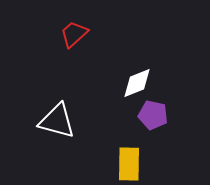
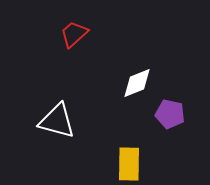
purple pentagon: moved 17 px right, 1 px up
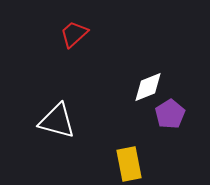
white diamond: moved 11 px right, 4 px down
purple pentagon: rotated 28 degrees clockwise
yellow rectangle: rotated 12 degrees counterclockwise
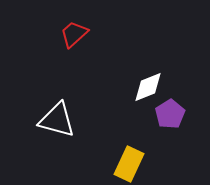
white triangle: moved 1 px up
yellow rectangle: rotated 36 degrees clockwise
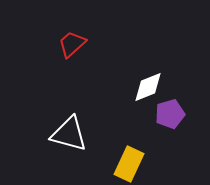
red trapezoid: moved 2 px left, 10 px down
purple pentagon: rotated 16 degrees clockwise
white triangle: moved 12 px right, 14 px down
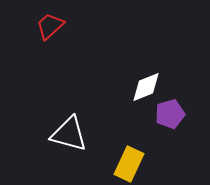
red trapezoid: moved 22 px left, 18 px up
white diamond: moved 2 px left
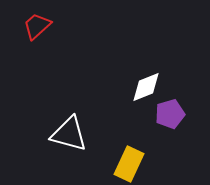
red trapezoid: moved 13 px left
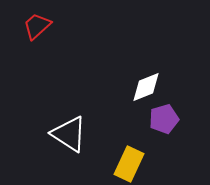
purple pentagon: moved 6 px left, 5 px down
white triangle: rotated 18 degrees clockwise
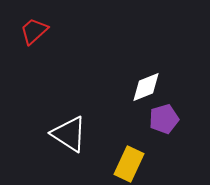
red trapezoid: moved 3 px left, 5 px down
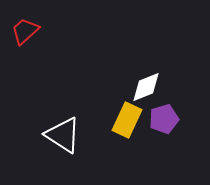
red trapezoid: moved 9 px left
white triangle: moved 6 px left, 1 px down
yellow rectangle: moved 2 px left, 44 px up
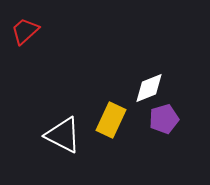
white diamond: moved 3 px right, 1 px down
yellow rectangle: moved 16 px left
white triangle: rotated 6 degrees counterclockwise
